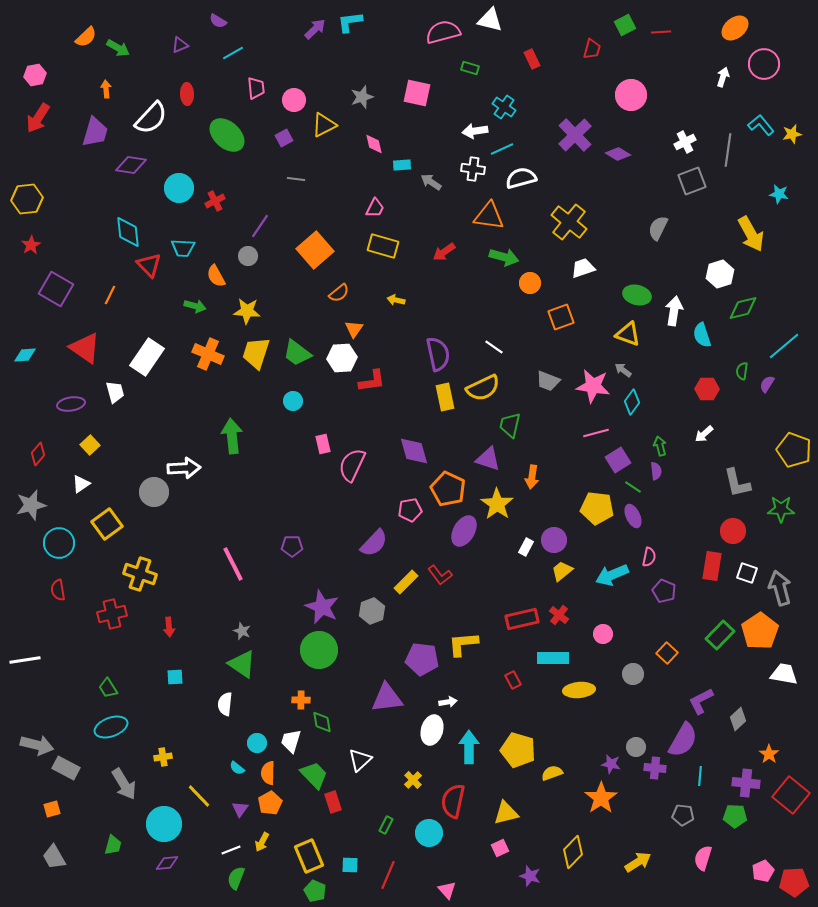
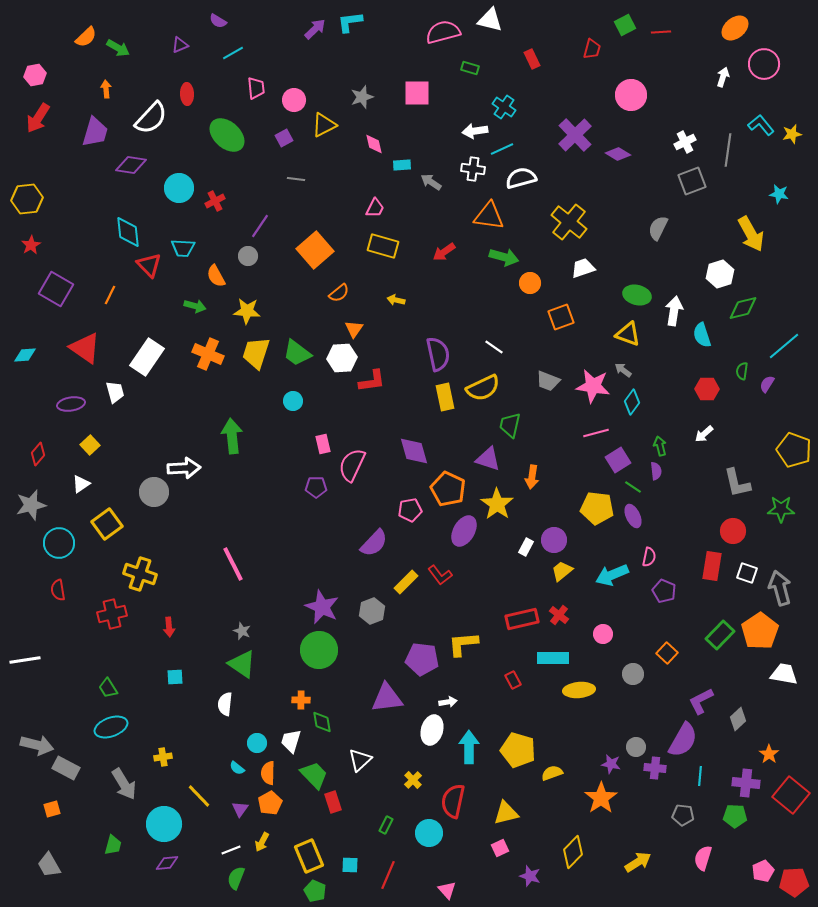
pink square at (417, 93): rotated 12 degrees counterclockwise
purple pentagon at (292, 546): moved 24 px right, 59 px up
gray trapezoid at (54, 857): moved 5 px left, 8 px down
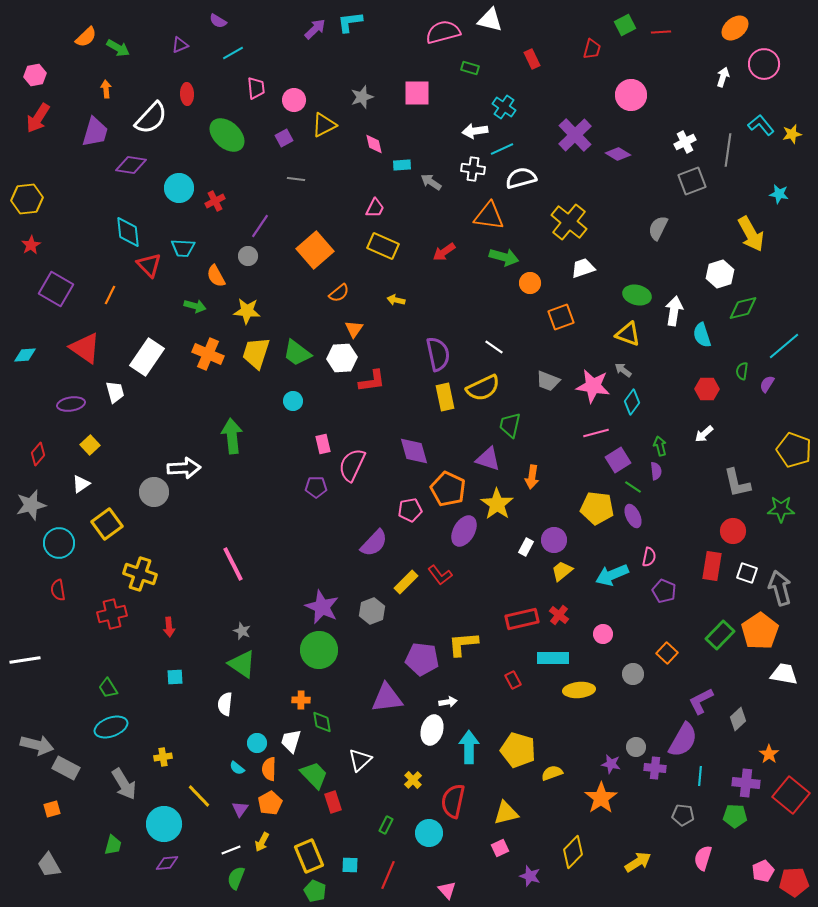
yellow rectangle at (383, 246): rotated 8 degrees clockwise
orange semicircle at (268, 773): moved 1 px right, 4 px up
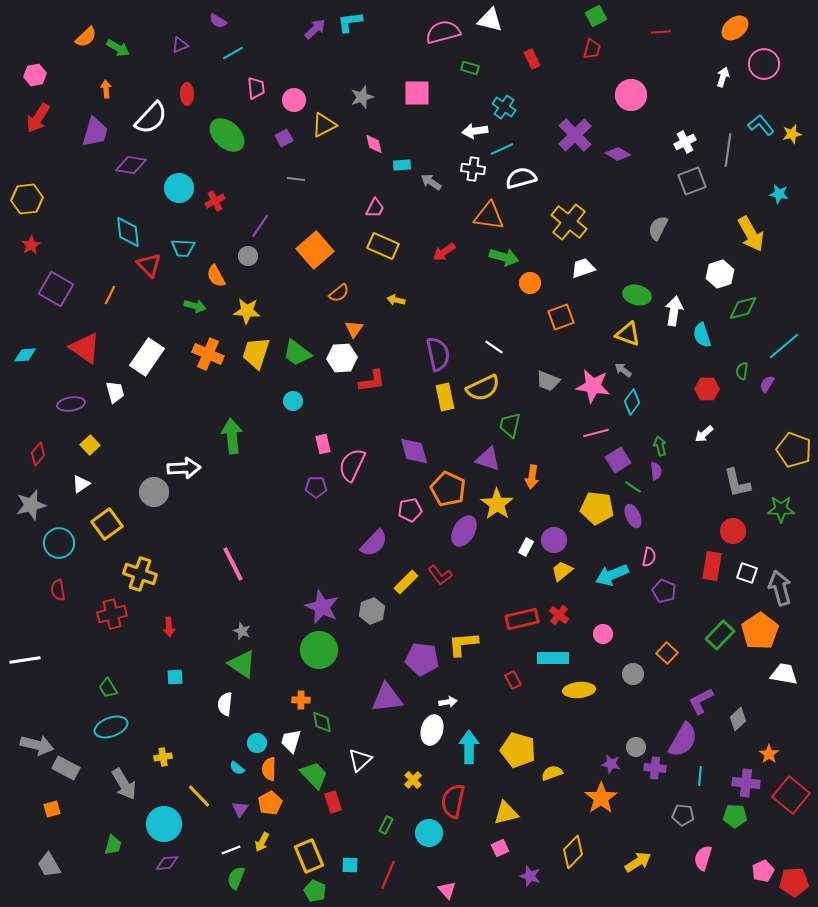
green square at (625, 25): moved 29 px left, 9 px up
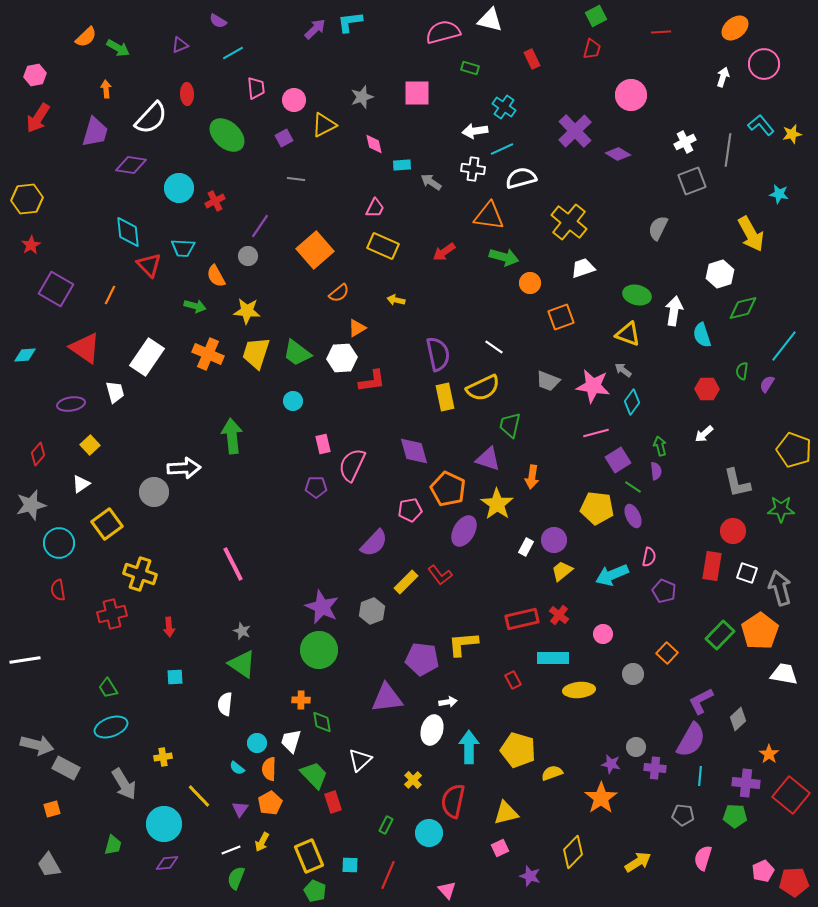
purple cross at (575, 135): moved 4 px up
orange triangle at (354, 329): moved 3 px right, 1 px up; rotated 24 degrees clockwise
cyan line at (784, 346): rotated 12 degrees counterclockwise
purple semicircle at (683, 740): moved 8 px right
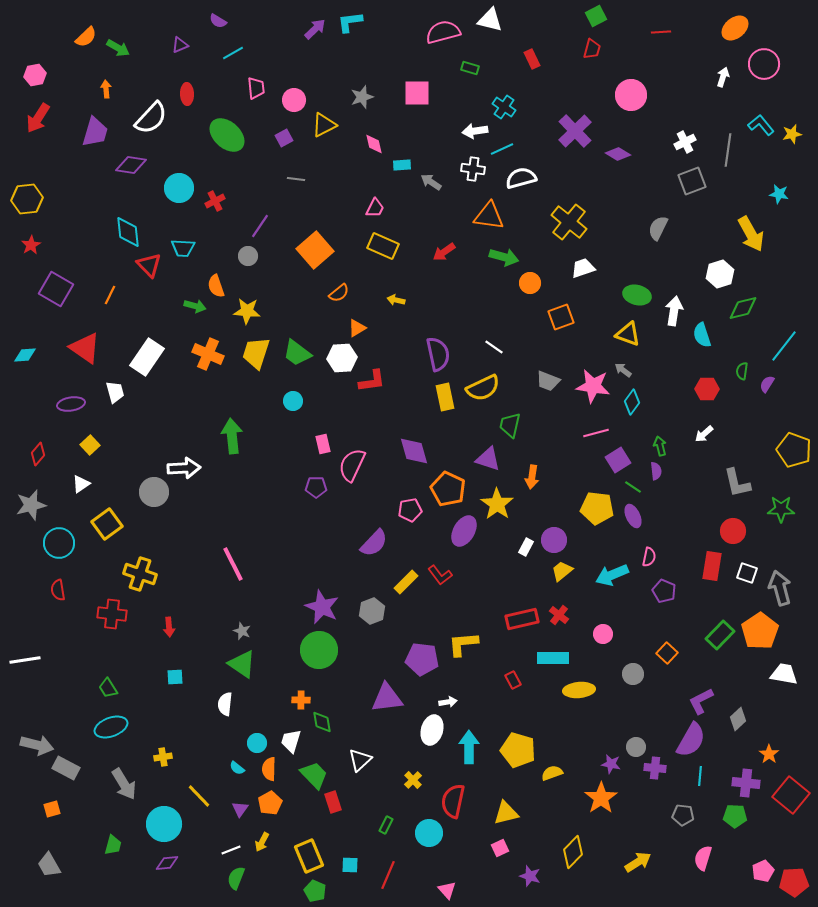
orange semicircle at (216, 276): moved 10 px down; rotated 10 degrees clockwise
red cross at (112, 614): rotated 20 degrees clockwise
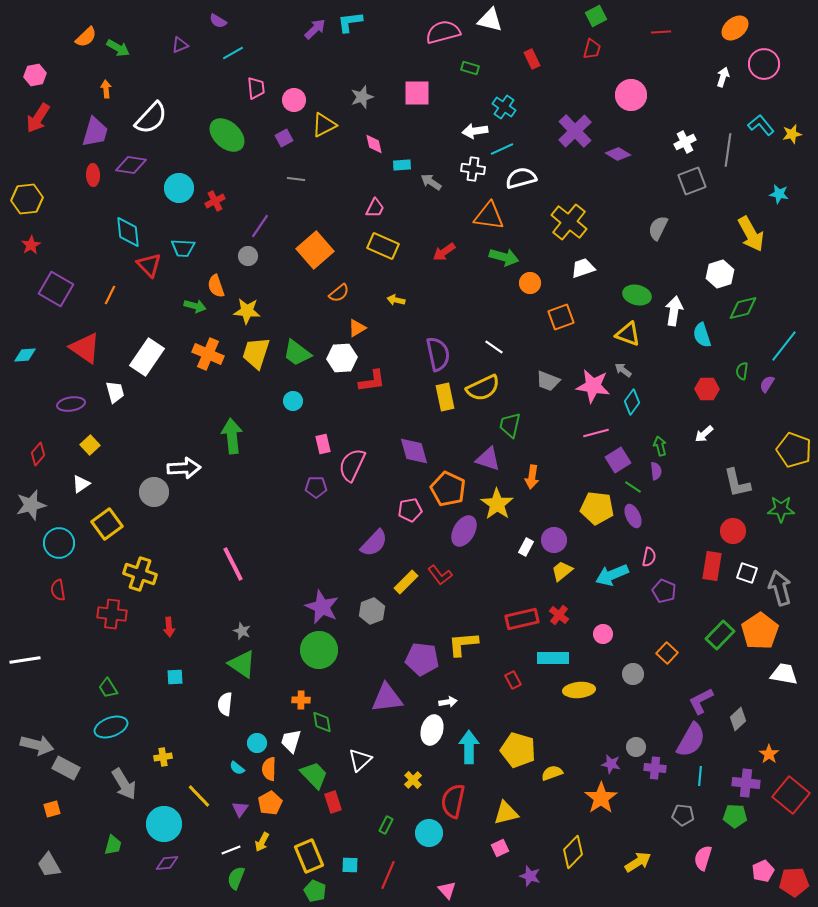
red ellipse at (187, 94): moved 94 px left, 81 px down
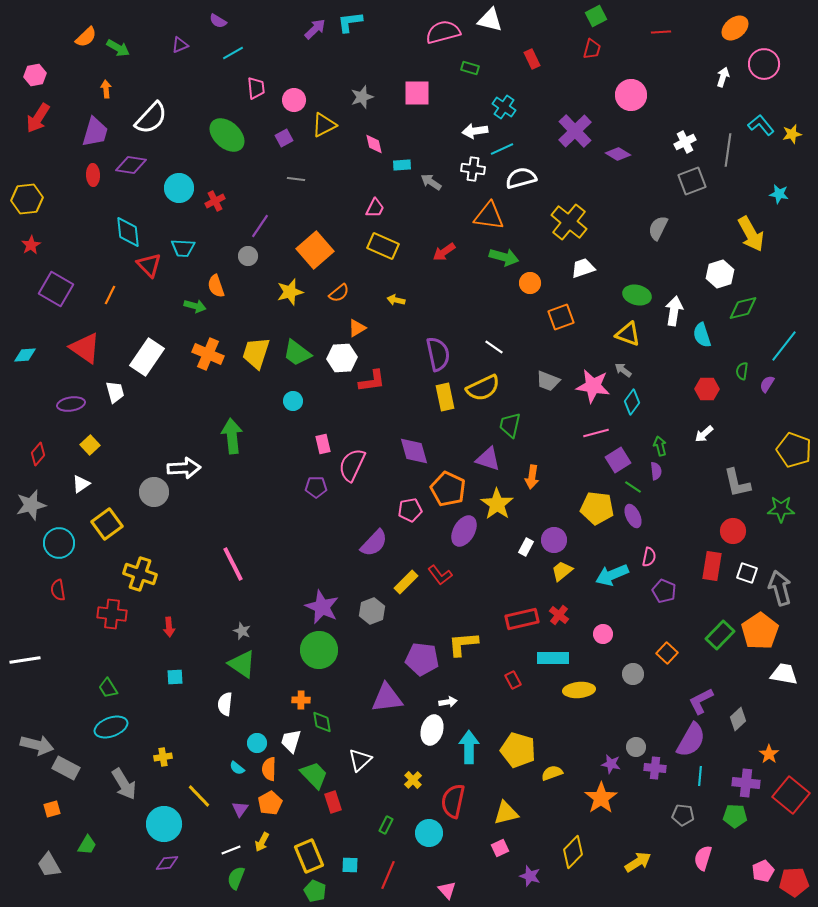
yellow star at (247, 311): moved 43 px right, 19 px up; rotated 20 degrees counterclockwise
green trapezoid at (113, 845): moved 26 px left; rotated 15 degrees clockwise
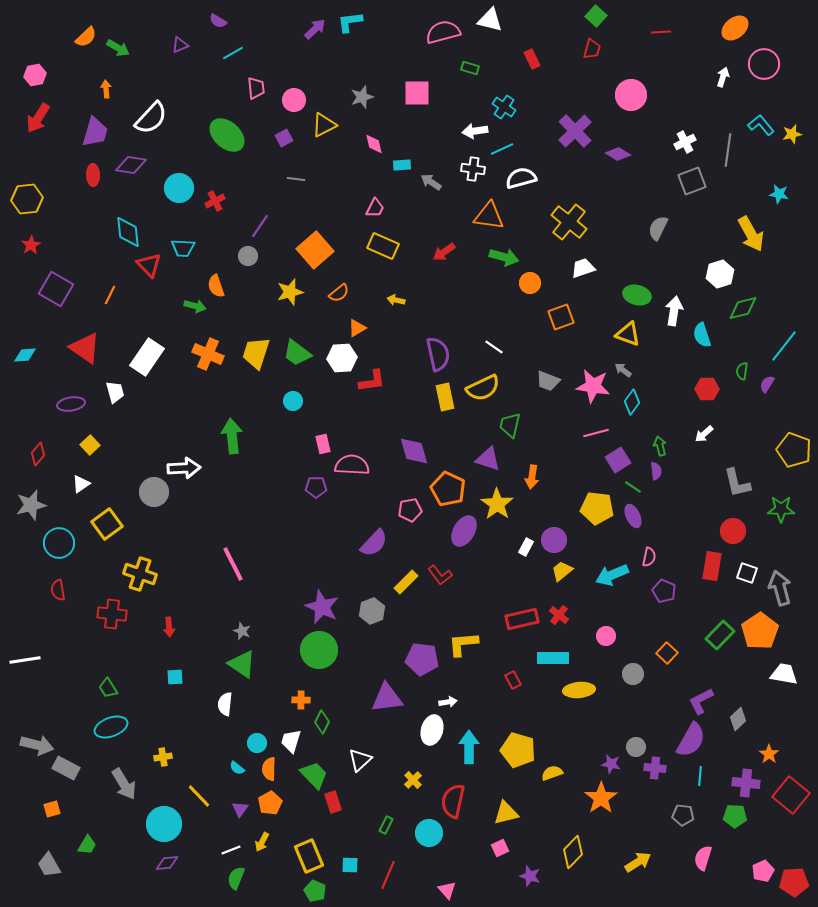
green square at (596, 16): rotated 20 degrees counterclockwise
pink semicircle at (352, 465): rotated 68 degrees clockwise
pink circle at (603, 634): moved 3 px right, 2 px down
green diamond at (322, 722): rotated 35 degrees clockwise
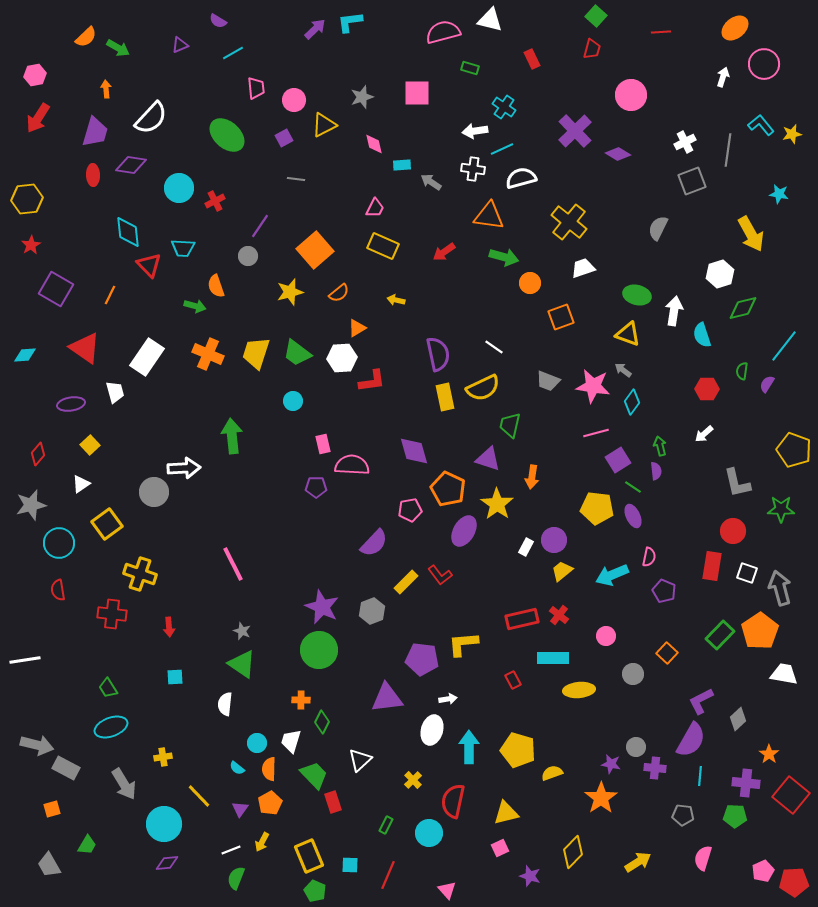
white arrow at (448, 702): moved 3 px up
